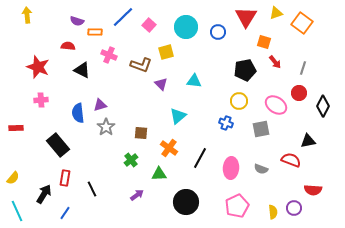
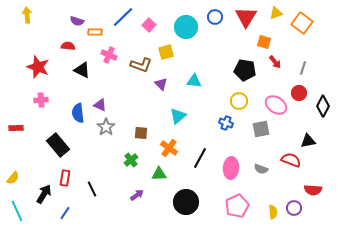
blue circle at (218, 32): moved 3 px left, 15 px up
black pentagon at (245, 70): rotated 20 degrees clockwise
purple triangle at (100, 105): rotated 40 degrees clockwise
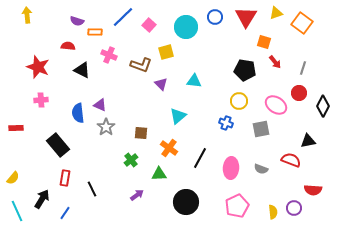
black arrow at (44, 194): moved 2 px left, 5 px down
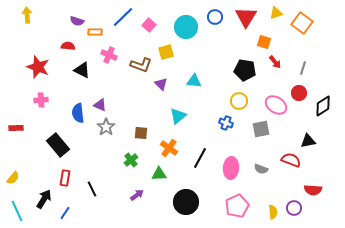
black diamond at (323, 106): rotated 30 degrees clockwise
black arrow at (42, 199): moved 2 px right
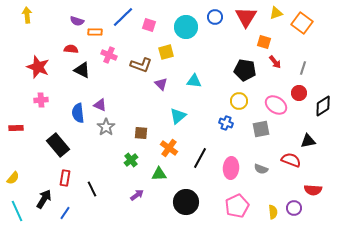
pink square at (149, 25): rotated 24 degrees counterclockwise
red semicircle at (68, 46): moved 3 px right, 3 px down
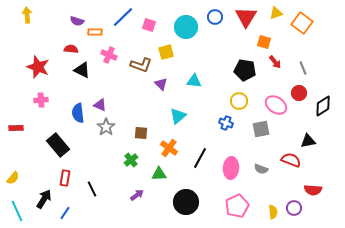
gray line at (303, 68): rotated 40 degrees counterclockwise
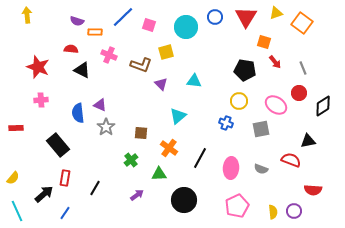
black line at (92, 189): moved 3 px right, 1 px up; rotated 56 degrees clockwise
black arrow at (44, 199): moved 5 px up; rotated 18 degrees clockwise
black circle at (186, 202): moved 2 px left, 2 px up
purple circle at (294, 208): moved 3 px down
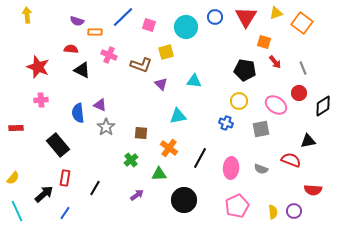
cyan triangle at (178, 116): rotated 30 degrees clockwise
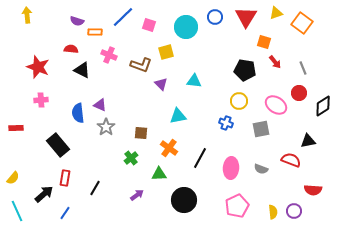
green cross at (131, 160): moved 2 px up
